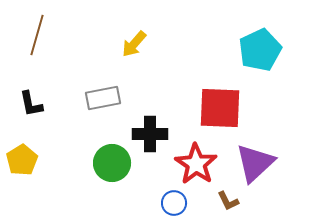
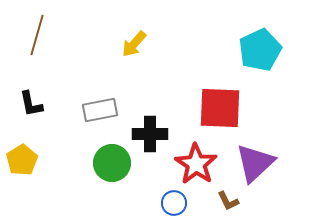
gray rectangle: moved 3 px left, 12 px down
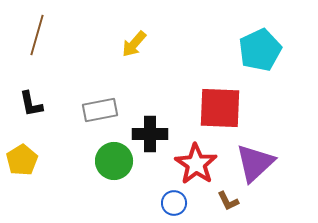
green circle: moved 2 px right, 2 px up
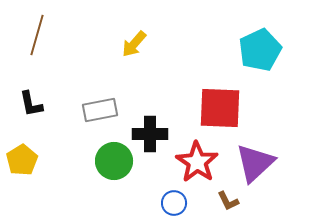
red star: moved 1 px right, 2 px up
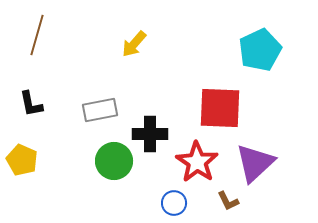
yellow pentagon: rotated 16 degrees counterclockwise
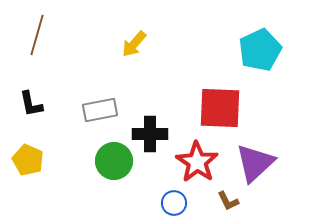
yellow pentagon: moved 6 px right
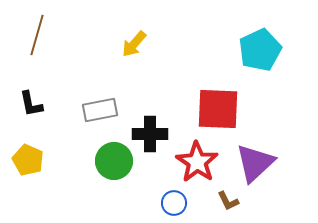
red square: moved 2 px left, 1 px down
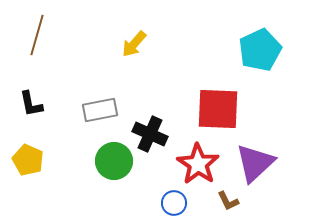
black cross: rotated 24 degrees clockwise
red star: moved 1 px right, 2 px down
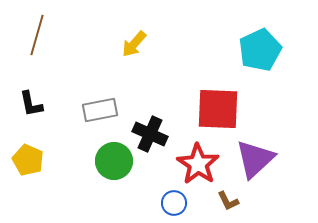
purple triangle: moved 4 px up
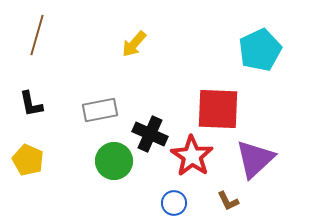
red star: moved 6 px left, 8 px up
